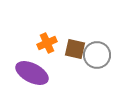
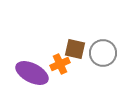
orange cross: moved 13 px right, 21 px down
gray circle: moved 6 px right, 2 px up
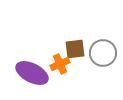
brown square: rotated 20 degrees counterclockwise
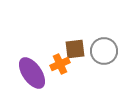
gray circle: moved 1 px right, 2 px up
purple ellipse: rotated 28 degrees clockwise
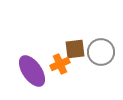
gray circle: moved 3 px left, 1 px down
purple ellipse: moved 2 px up
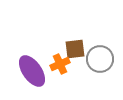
gray circle: moved 1 px left, 7 px down
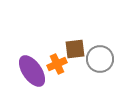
orange cross: moved 3 px left
